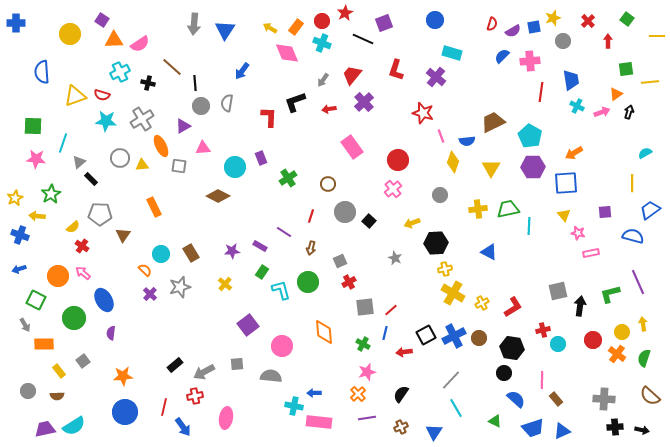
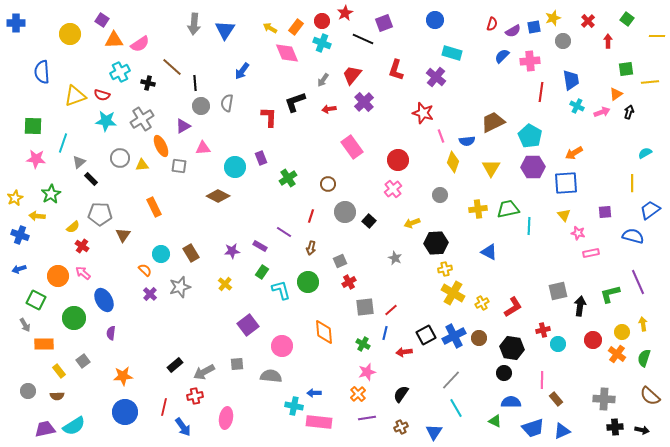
blue semicircle at (516, 399): moved 5 px left, 3 px down; rotated 42 degrees counterclockwise
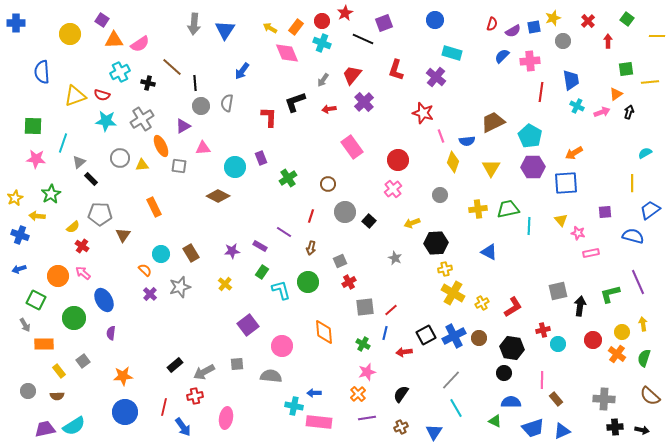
yellow triangle at (564, 215): moved 3 px left, 5 px down
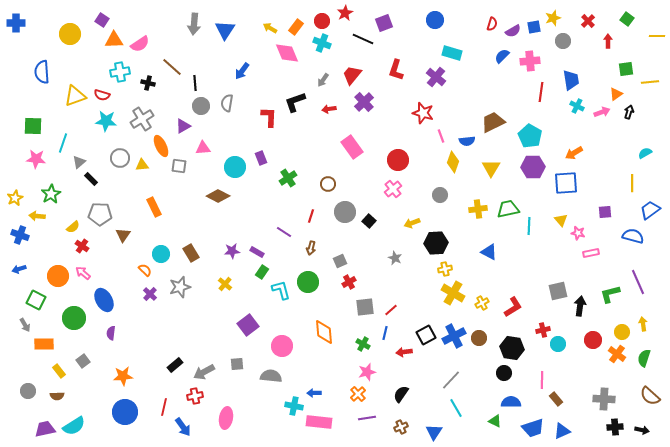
cyan cross at (120, 72): rotated 18 degrees clockwise
purple rectangle at (260, 246): moved 3 px left, 6 px down
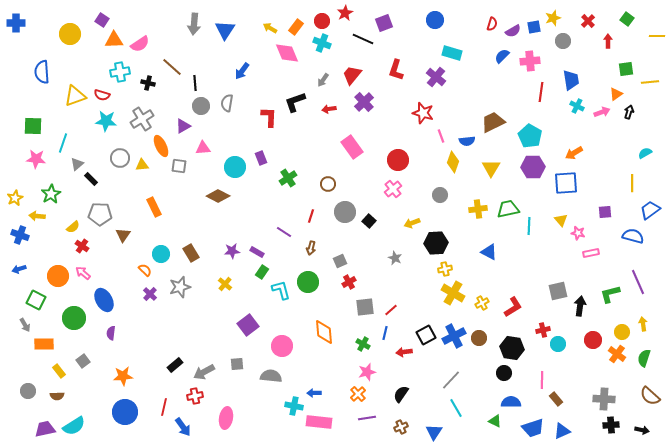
gray triangle at (79, 162): moved 2 px left, 2 px down
black cross at (615, 427): moved 4 px left, 2 px up
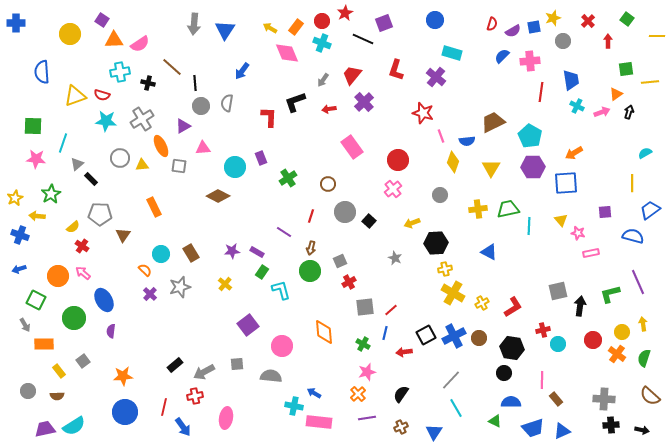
green circle at (308, 282): moved 2 px right, 11 px up
purple semicircle at (111, 333): moved 2 px up
blue arrow at (314, 393): rotated 32 degrees clockwise
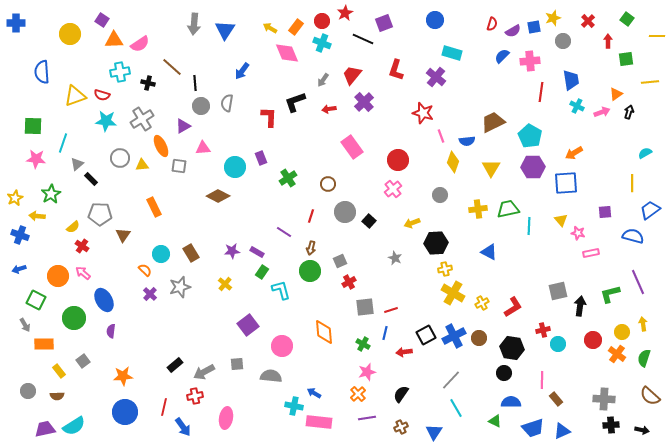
green square at (626, 69): moved 10 px up
red line at (391, 310): rotated 24 degrees clockwise
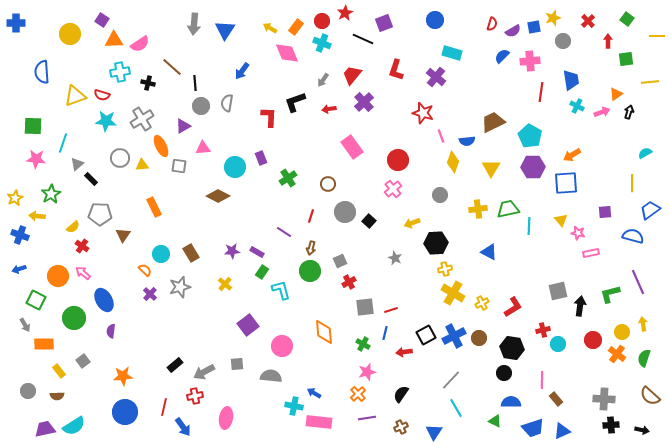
orange arrow at (574, 153): moved 2 px left, 2 px down
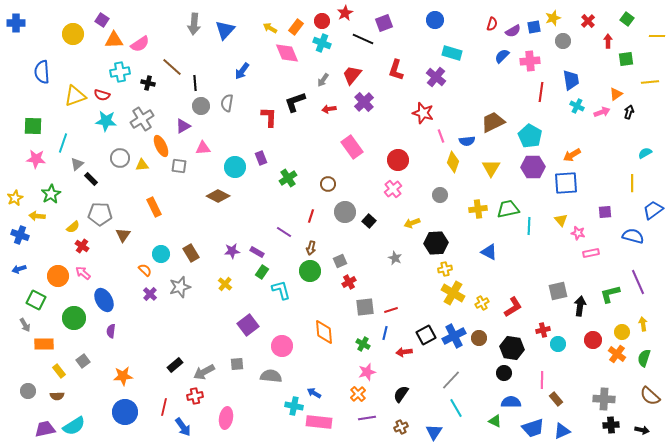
blue triangle at (225, 30): rotated 10 degrees clockwise
yellow circle at (70, 34): moved 3 px right
blue trapezoid at (650, 210): moved 3 px right
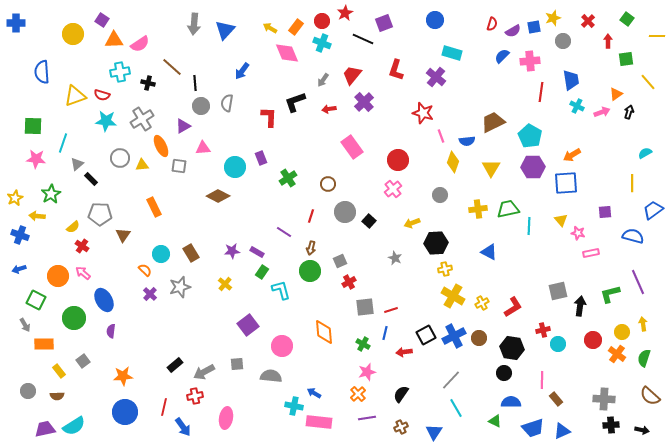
yellow line at (650, 82): moved 2 px left; rotated 54 degrees clockwise
yellow cross at (453, 293): moved 3 px down
